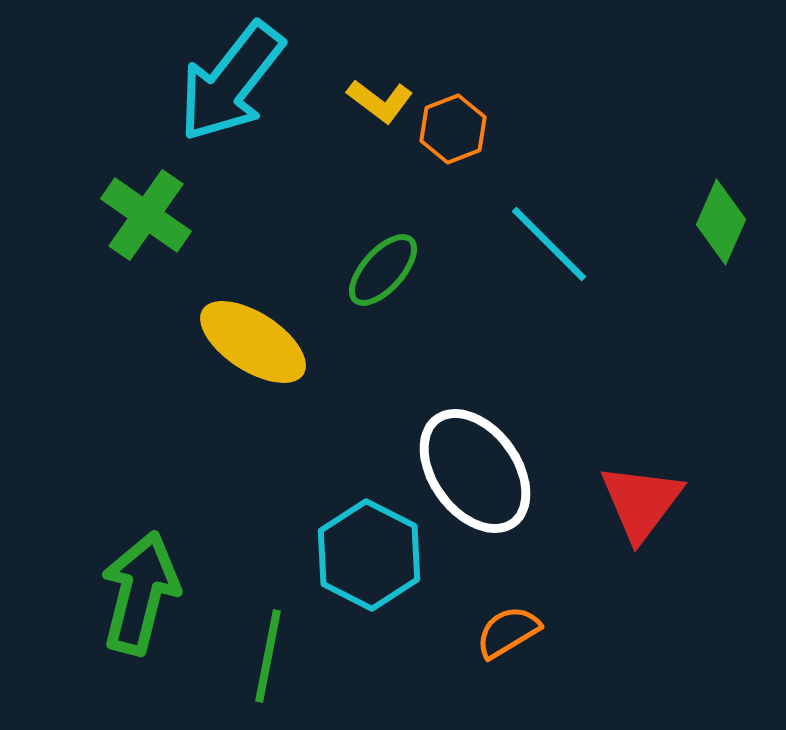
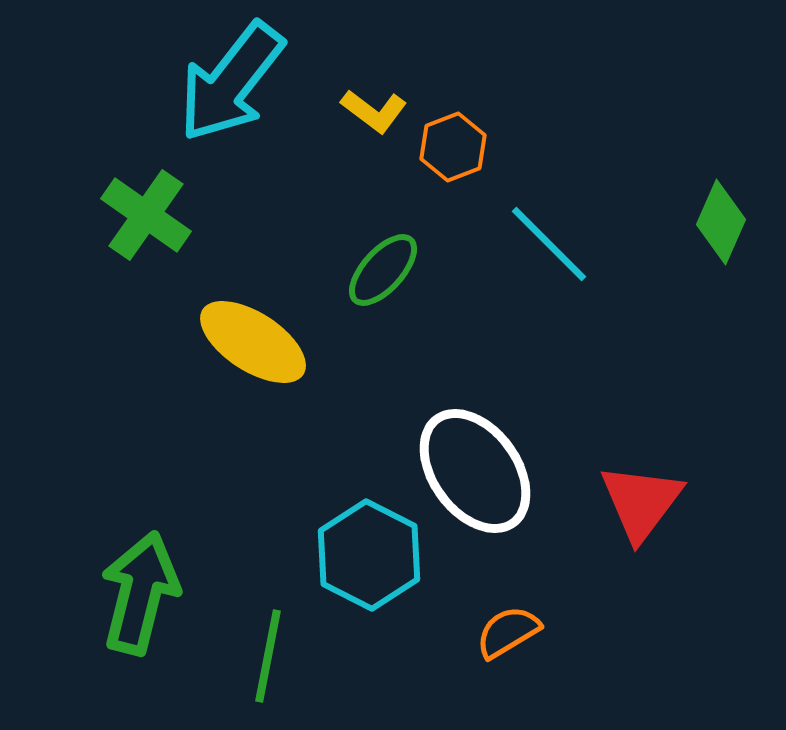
yellow L-shape: moved 6 px left, 10 px down
orange hexagon: moved 18 px down
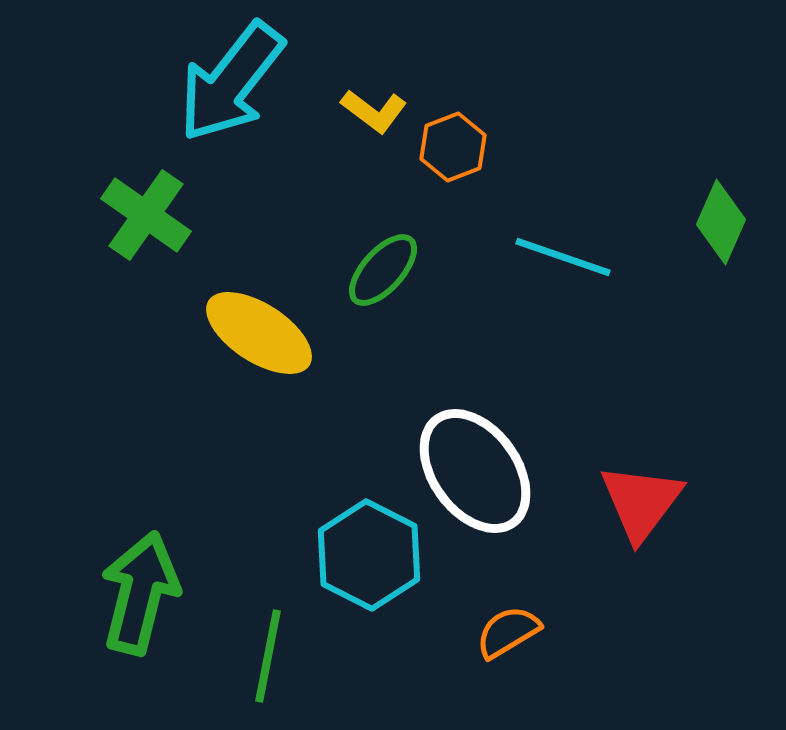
cyan line: moved 14 px right, 13 px down; rotated 26 degrees counterclockwise
yellow ellipse: moved 6 px right, 9 px up
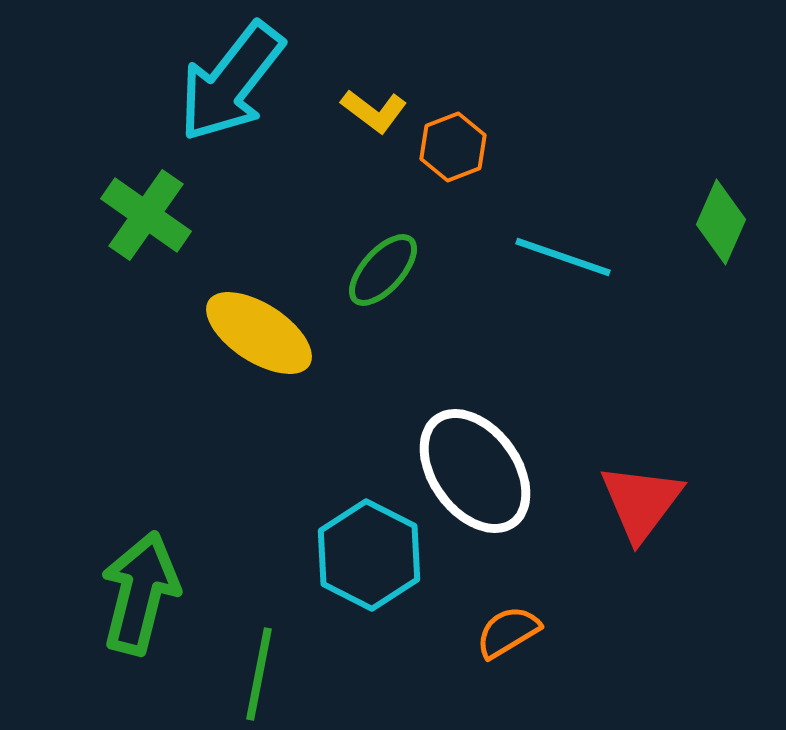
green line: moved 9 px left, 18 px down
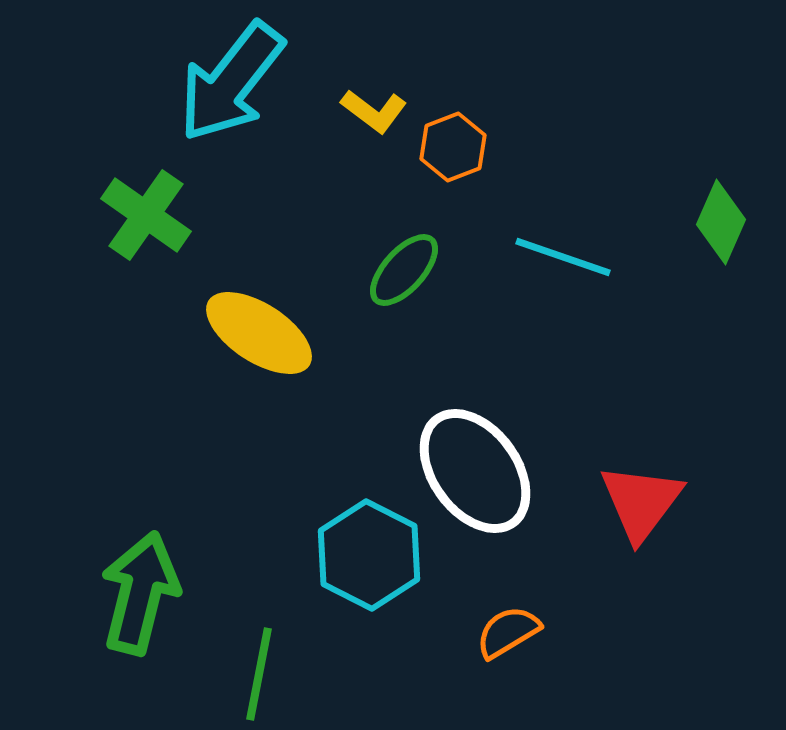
green ellipse: moved 21 px right
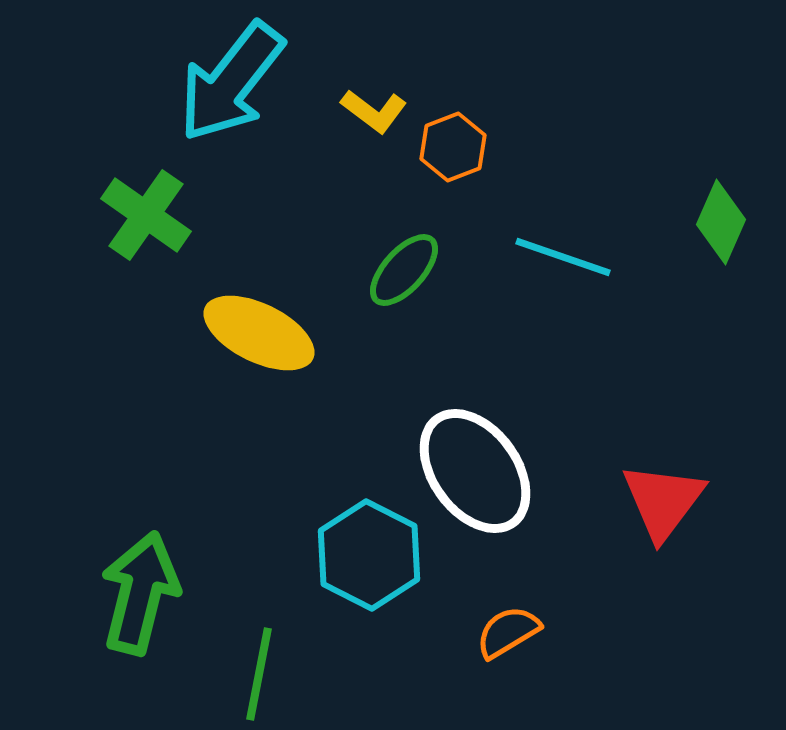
yellow ellipse: rotated 7 degrees counterclockwise
red triangle: moved 22 px right, 1 px up
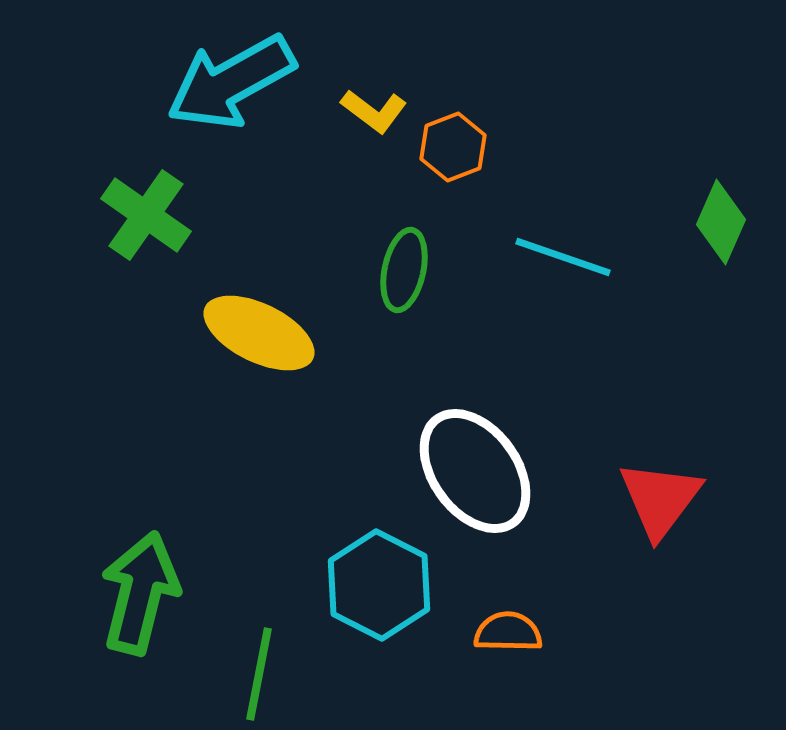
cyan arrow: rotated 23 degrees clockwise
green ellipse: rotated 30 degrees counterclockwise
red triangle: moved 3 px left, 2 px up
cyan hexagon: moved 10 px right, 30 px down
orange semicircle: rotated 32 degrees clockwise
